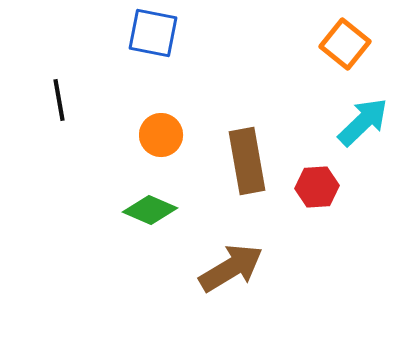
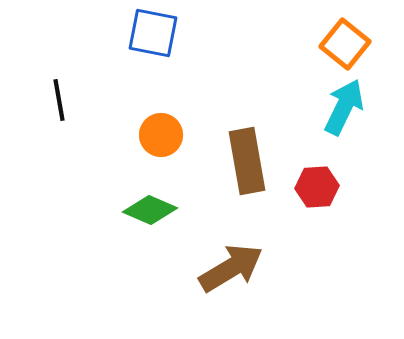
cyan arrow: moved 19 px left, 15 px up; rotated 20 degrees counterclockwise
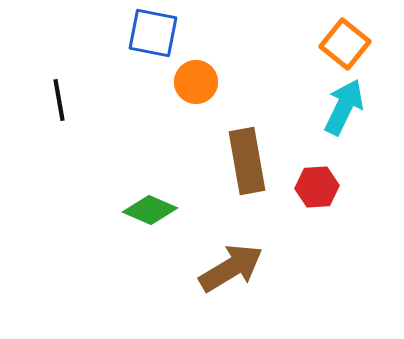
orange circle: moved 35 px right, 53 px up
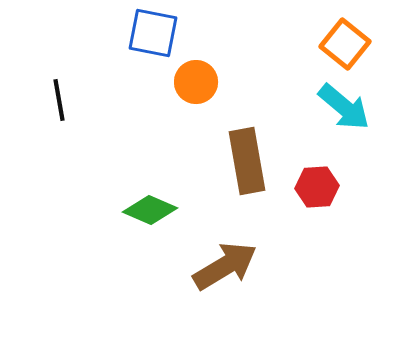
cyan arrow: rotated 104 degrees clockwise
brown arrow: moved 6 px left, 2 px up
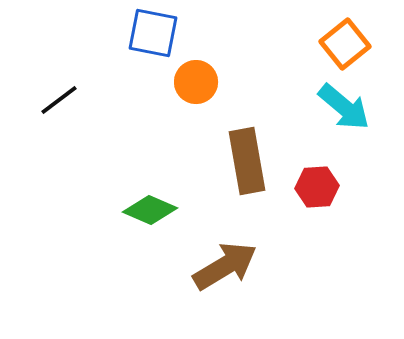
orange square: rotated 12 degrees clockwise
black line: rotated 63 degrees clockwise
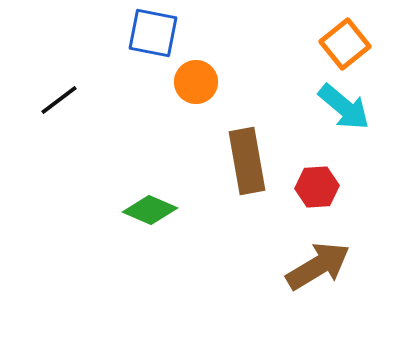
brown arrow: moved 93 px right
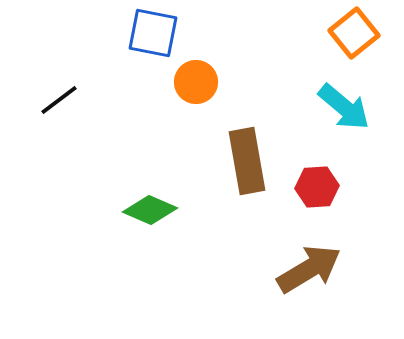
orange square: moved 9 px right, 11 px up
brown arrow: moved 9 px left, 3 px down
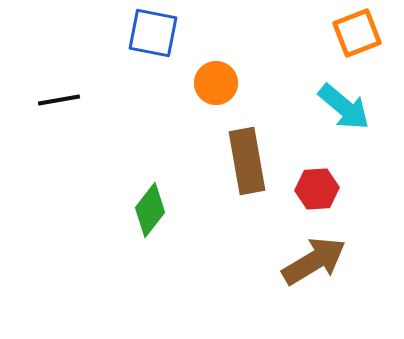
orange square: moved 3 px right; rotated 18 degrees clockwise
orange circle: moved 20 px right, 1 px down
black line: rotated 27 degrees clockwise
red hexagon: moved 2 px down
green diamond: rotated 76 degrees counterclockwise
brown arrow: moved 5 px right, 8 px up
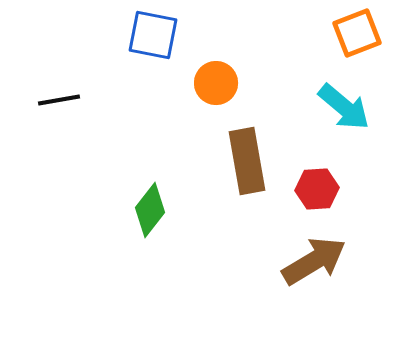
blue square: moved 2 px down
